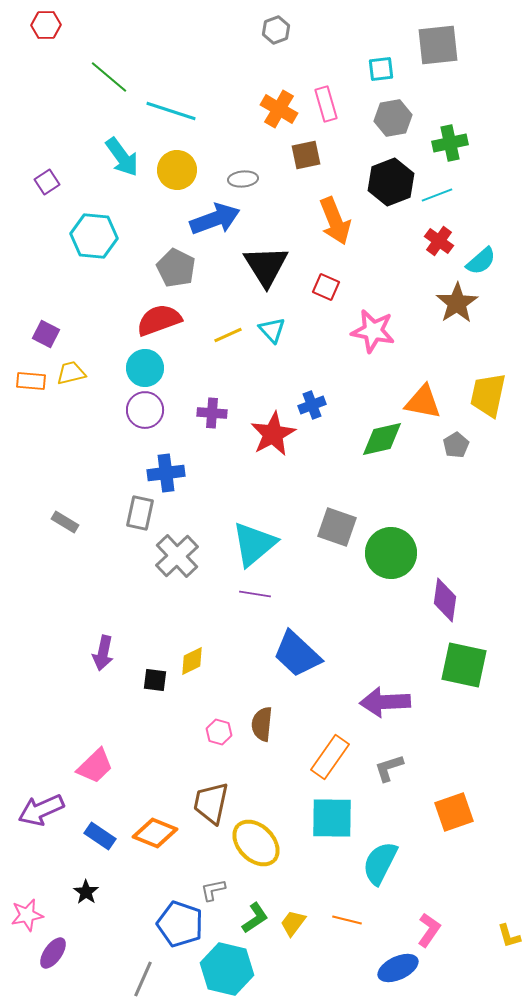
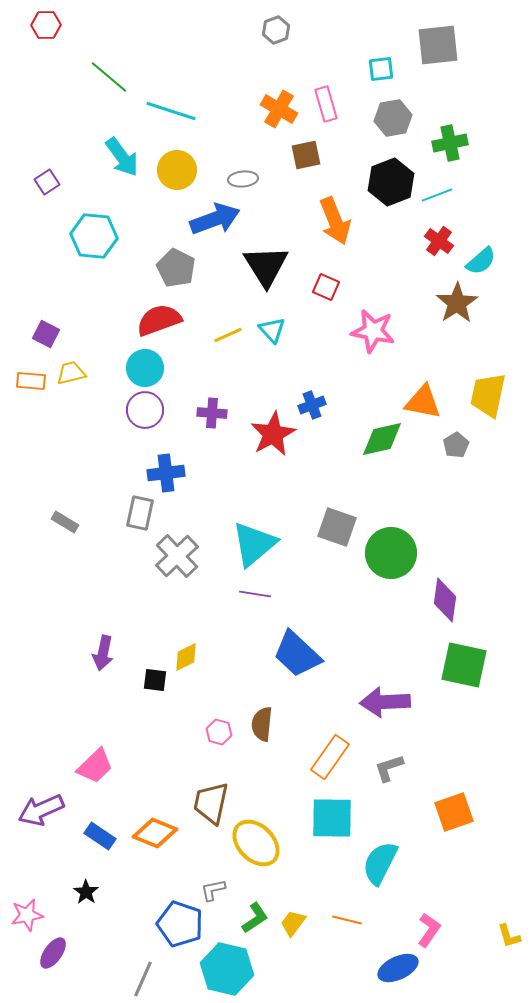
yellow diamond at (192, 661): moved 6 px left, 4 px up
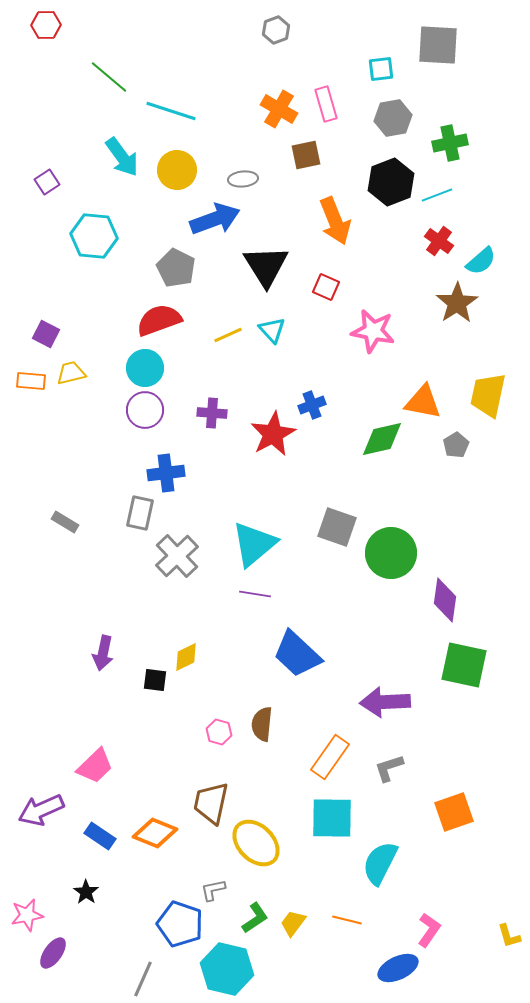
gray square at (438, 45): rotated 9 degrees clockwise
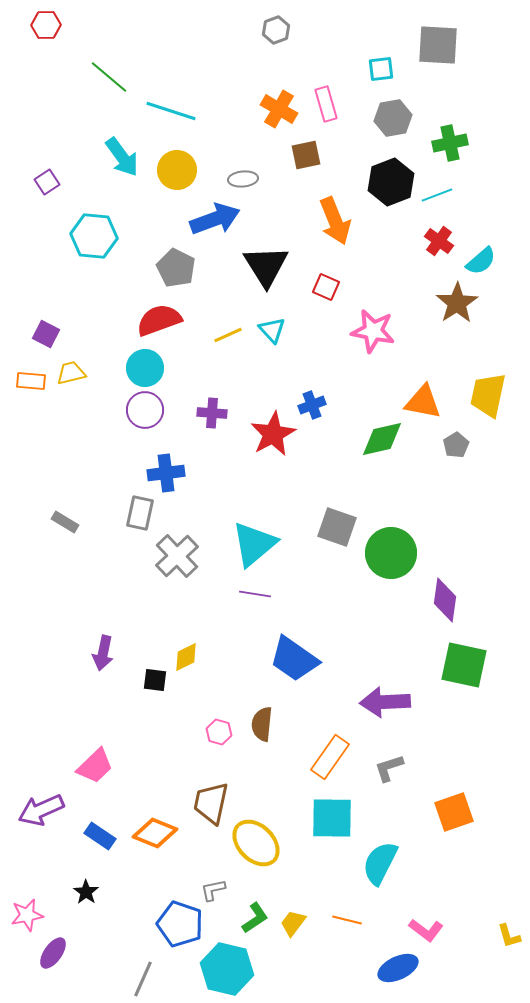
blue trapezoid at (297, 654): moved 3 px left, 5 px down; rotated 8 degrees counterclockwise
pink L-shape at (429, 930): moved 3 px left; rotated 92 degrees clockwise
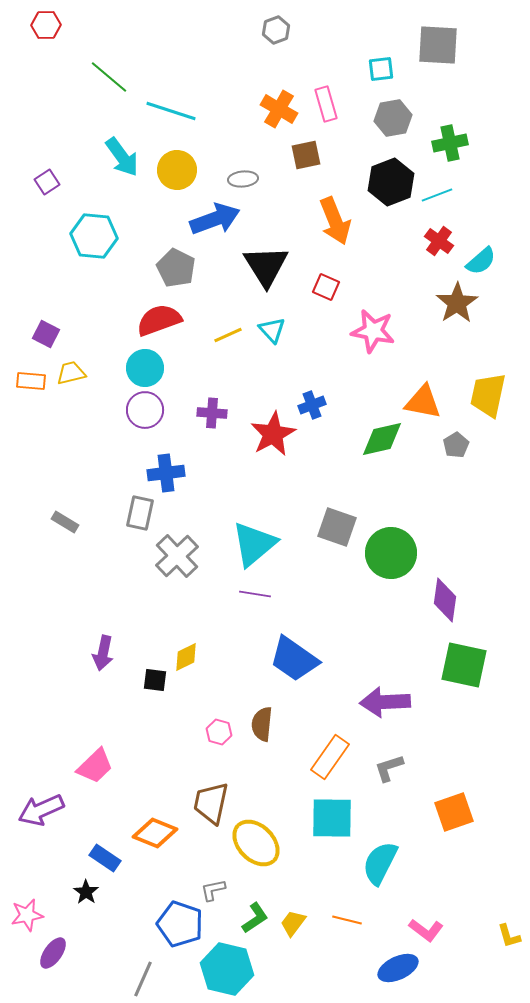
blue rectangle at (100, 836): moved 5 px right, 22 px down
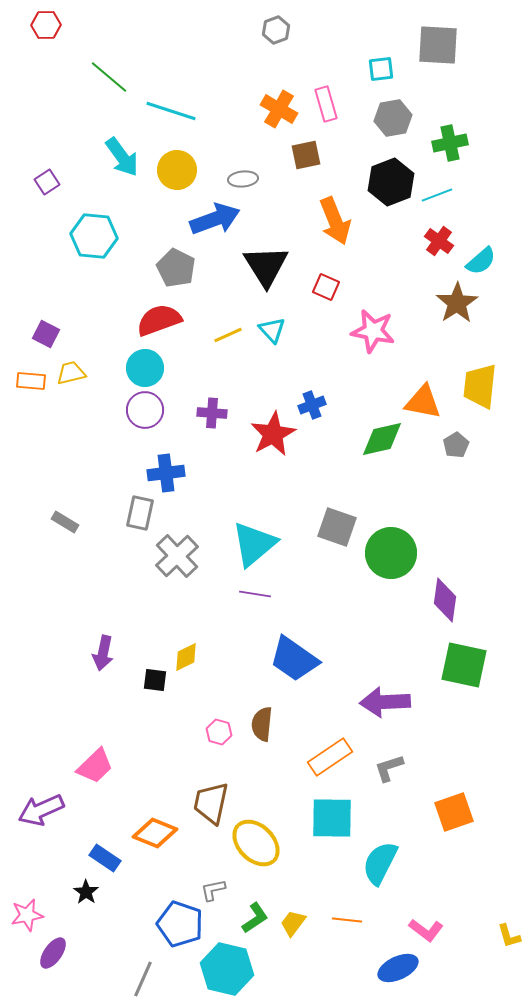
yellow trapezoid at (488, 395): moved 8 px left, 9 px up; rotated 6 degrees counterclockwise
orange rectangle at (330, 757): rotated 21 degrees clockwise
orange line at (347, 920): rotated 8 degrees counterclockwise
